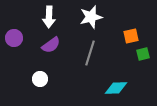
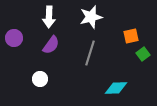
purple semicircle: rotated 18 degrees counterclockwise
green square: rotated 24 degrees counterclockwise
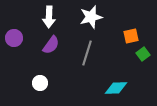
gray line: moved 3 px left
white circle: moved 4 px down
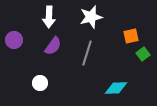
purple circle: moved 2 px down
purple semicircle: moved 2 px right, 1 px down
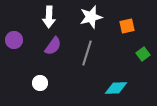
orange square: moved 4 px left, 10 px up
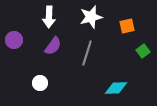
green square: moved 3 px up
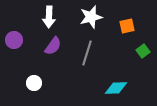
white circle: moved 6 px left
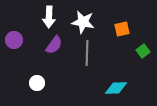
white star: moved 8 px left, 5 px down; rotated 25 degrees clockwise
orange square: moved 5 px left, 3 px down
purple semicircle: moved 1 px right, 1 px up
gray line: rotated 15 degrees counterclockwise
white circle: moved 3 px right
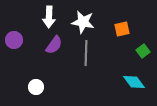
gray line: moved 1 px left
white circle: moved 1 px left, 4 px down
cyan diamond: moved 18 px right, 6 px up; rotated 55 degrees clockwise
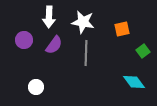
purple circle: moved 10 px right
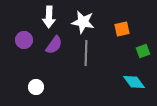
green square: rotated 16 degrees clockwise
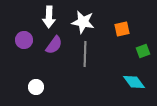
gray line: moved 1 px left, 1 px down
